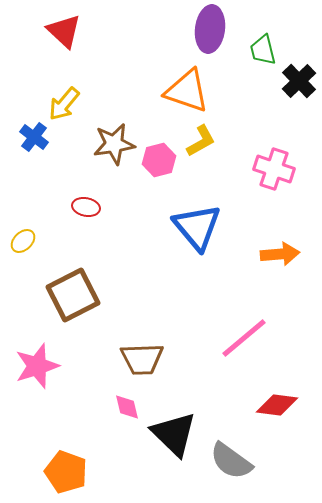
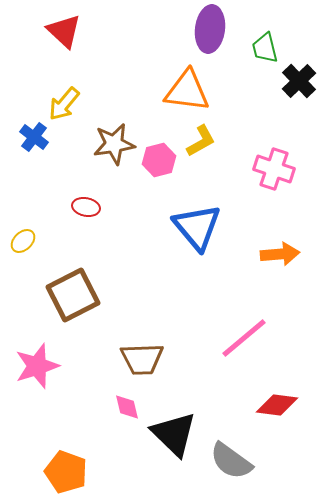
green trapezoid: moved 2 px right, 2 px up
orange triangle: rotated 12 degrees counterclockwise
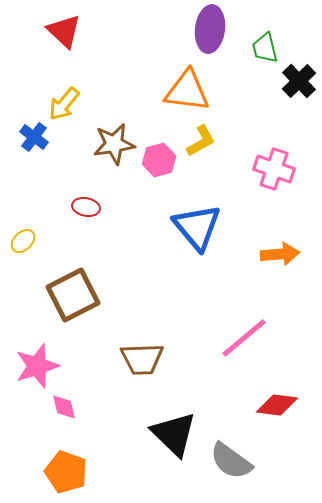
pink diamond: moved 63 px left
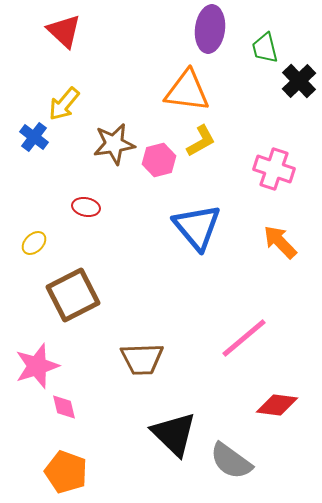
yellow ellipse: moved 11 px right, 2 px down
orange arrow: moved 12 px up; rotated 129 degrees counterclockwise
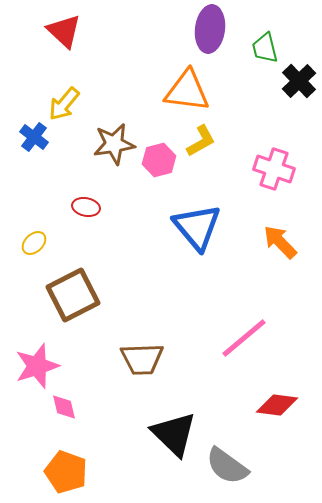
gray semicircle: moved 4 px left, 5 px down
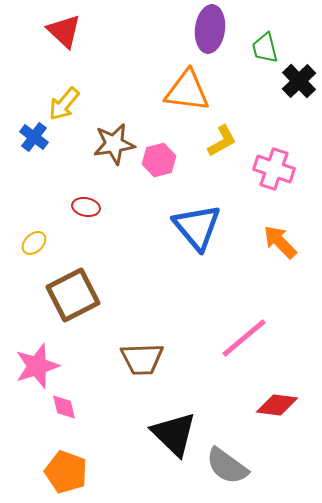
yellow L-shape: moved 21 px right
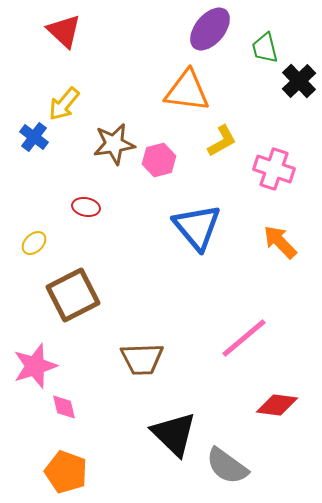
purple ellipse: rotated 33 degrees clockwise
pink star: moved 2 px left
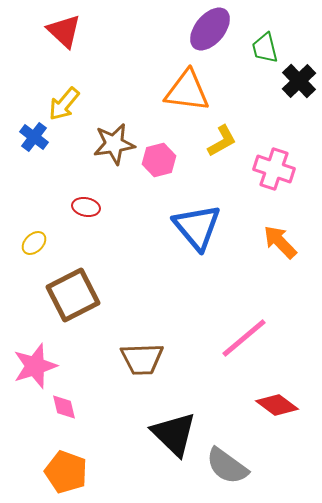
red diamond: rotated 30 degrees clockwise
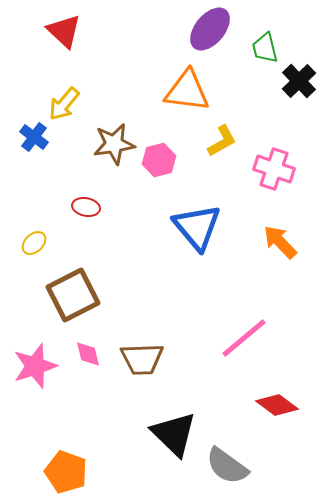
pink diamond: moved 24 px right, 53 px up
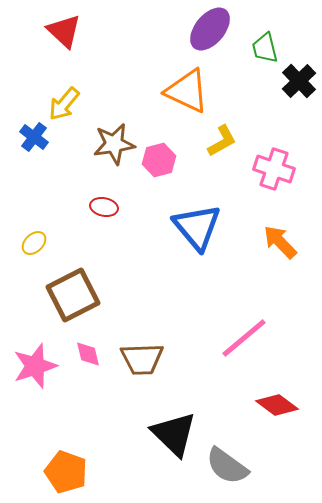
orange triangle: rotated 18 degrees clockwise
red ellipse: moved 18 px right
